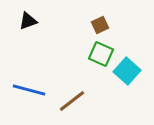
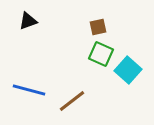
brown square: moved 2 px left, 2 px down; rotated 12 degrees clockwise
cyan square: moved 1 px right, 1 px up
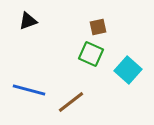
green square: moved 10 px left
brown line: moved 1 px left, 1 px down
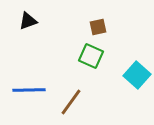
green square: moved 2 px down
cyan square: moved 9 px right, 5 px down
blue line: rotated 16 degrees counterclockwise
brown line: rotated 16 degrees counterclockwise
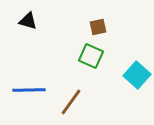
black triangle: rotated 36 degrees clockwise
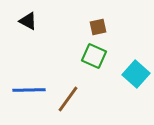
black triangle: rotated 12 degrees clockwise
green square: moved 3 px right
cyan square: moved 1 px left, 1 px up
brown line: moved 3 px left, 3 px up
